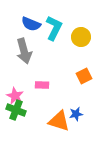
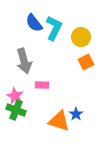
blue semicircle: moved 3 px right, 1 px up; rotated 30 degrees clockwise
gray arrow: moved 10 px down
orange square: moved 2 px right, 14 px up
blue star: rotated 24 degrees counterclockwise
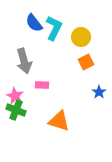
blue star: moved 23 px right, 22 px up
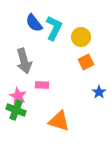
pink star: moved 3 px right
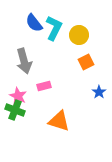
yellow circle: moved 2 px left, 2 px up
pink rectangle: moved 2 px right, 1 px down; rotated 16 degrees counterclockwise
green cross: moved 1 px left
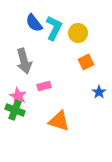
yellow circle: moved 1 px left, 2 px up
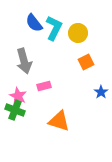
blue star: moved 2 px right
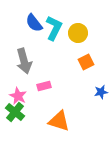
blue star: rotated 24 degrees clockwise
green cross: moved 2 px down; rotated 18 degrees clockwise
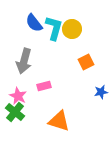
cyan L-shape: rotated 10 degrees counterclockwise
yellow circle: moved 6 px left, 4 px up
gray arrow: rotated 30 degrees clockwise
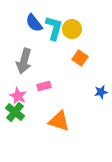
orange square: moved 6 px left, 4 px up; rotated 28 degrees counterclockwise
